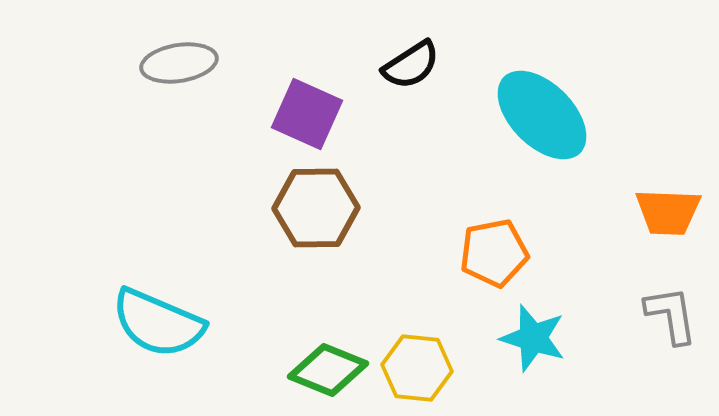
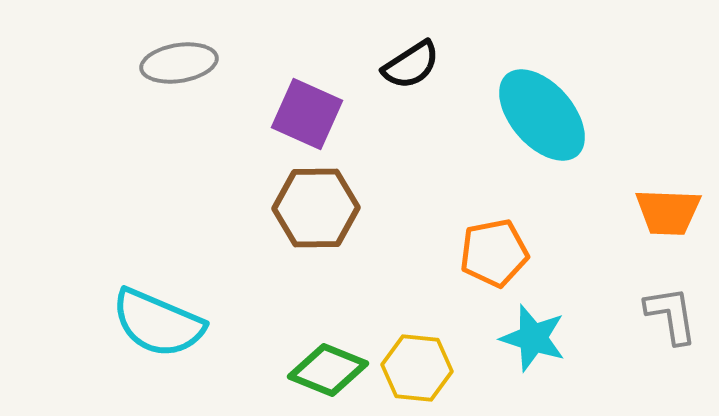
cyan ellipse: rotated 4 degrees clockwise
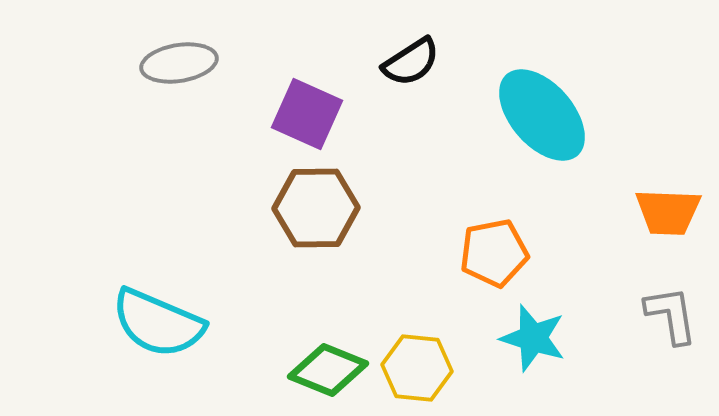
black semicircle: moved 3 px up
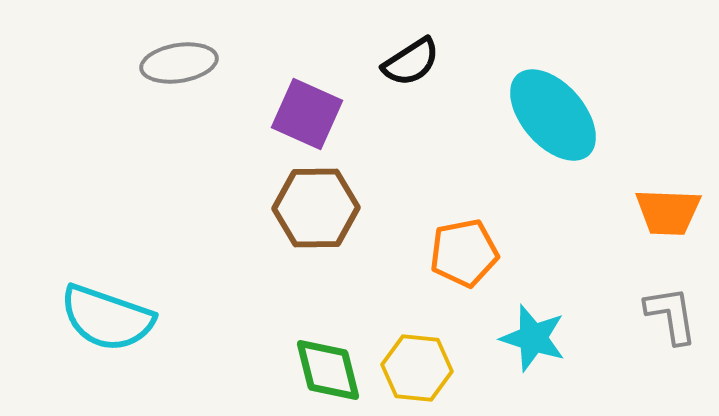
cyan ellipse: moved 11 px right
orange pentagon: moved 30 px left
cyan semicircle: moved 51 px left, 5 px up; rotated 4 degrees counterclockwise
green diamond: rotated 54 degrees clockwise
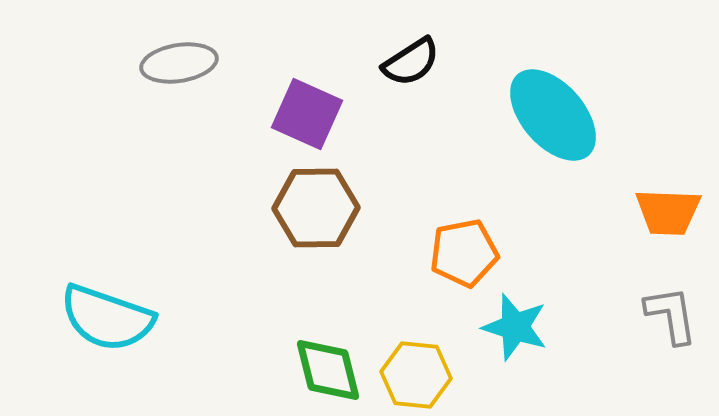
cyan star: moved 18 px left, 11 px up
yellow hexagon: moved 1 px left, 7 px down
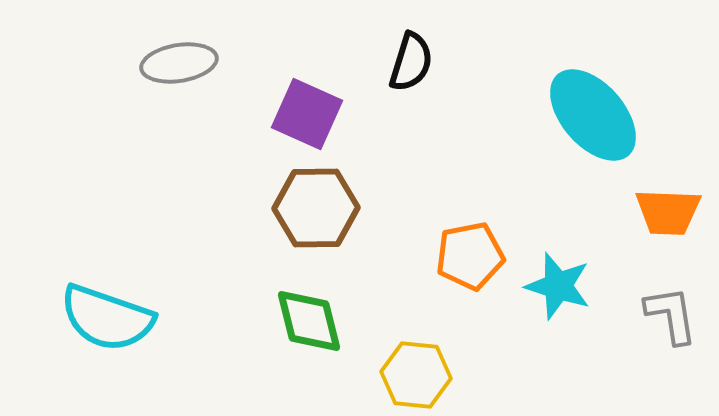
black semicircle: rotated 40 degrees counterclockwise
cyan ellipse: moved 40 px right
orange pentagon: moved 6 px right, 3 px down
cyan star: moved 43 px right, 41 px up
green diamond: moved 19 px left, 49 px up
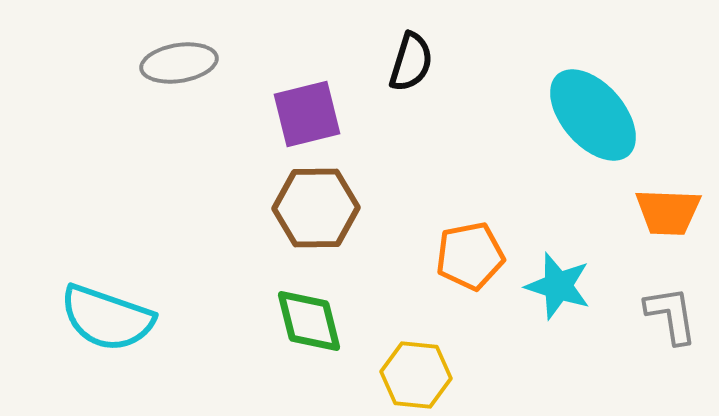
purple square: rotated 38 degrees counterclockwise
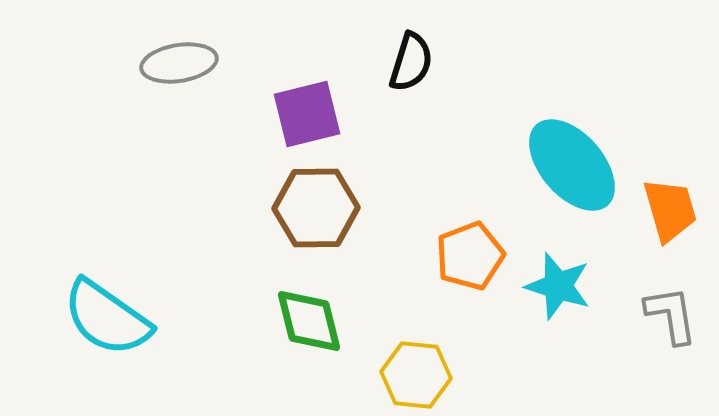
cyan ellipse: moved 21 px left, 50 px down
orange trapezoid: moved 2 px right, 2 px up; rotated 108 degrees counterclockwise
orange pentagon: rotated 10 degrees counterclockwise
cyan semicircle: rotated 16 degrees clockwise
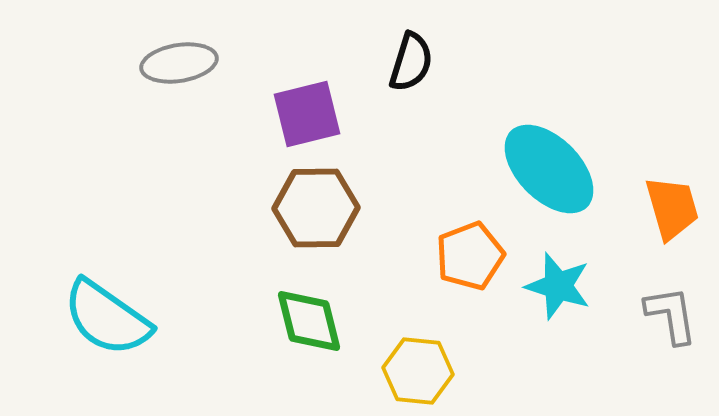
cyan ellipse: moved 23 px left, 4 px down; rotated 4 degrees counterclockwise
orange trapezoid: moved 2 px right, 2 px up
yellow hexagon: moved 2 px right, 4 px up
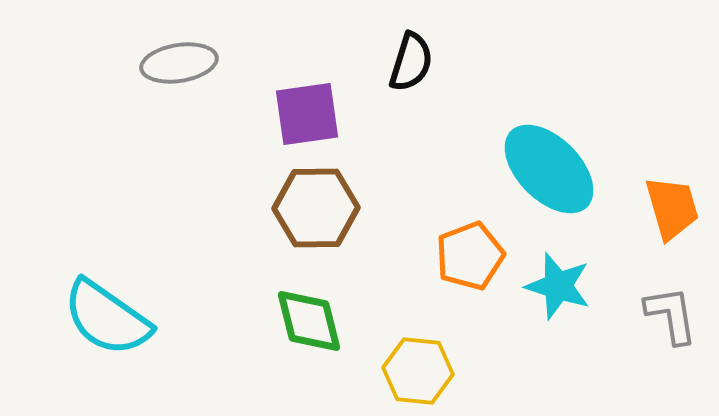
purple square: rotated 6 degrees clockwise
